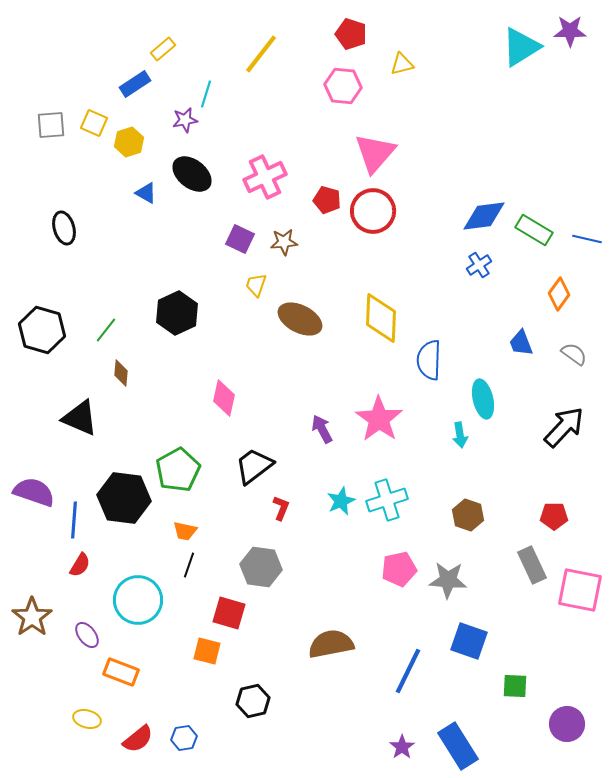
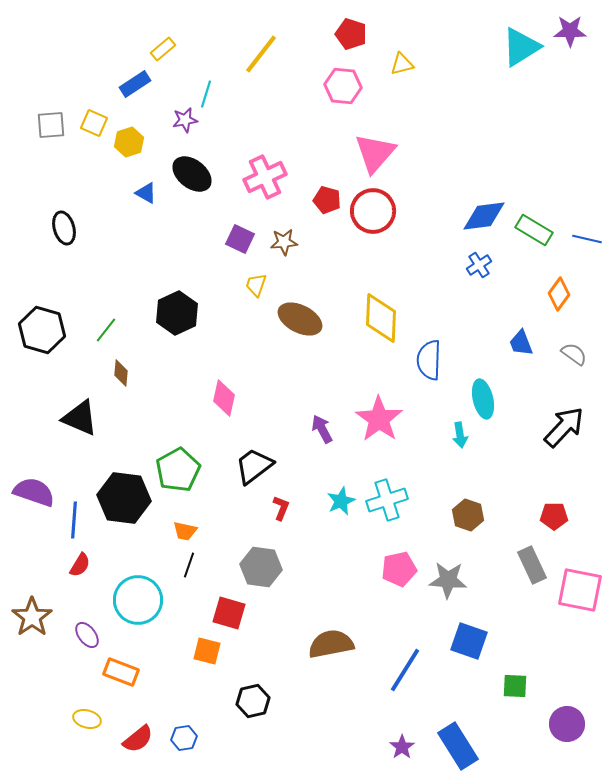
blue line at (408, 671): moved 3 px left, 1 px up; rotated 6 degrees clockwise
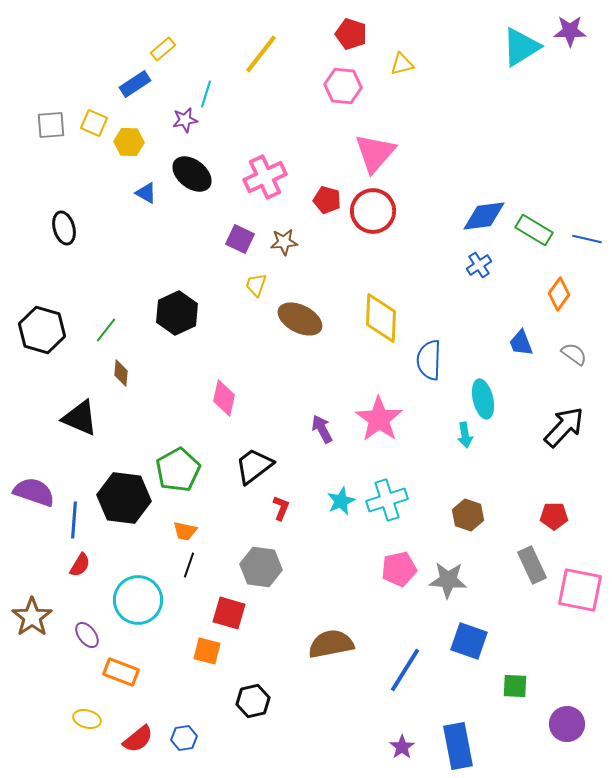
yellow hexagon at (129, 142): rotated 20 degrees clockwise
cyan arrow at (460, 435): moved 5 px right
blue rectangle at (458, 746): rotated 21 degrees clockwise
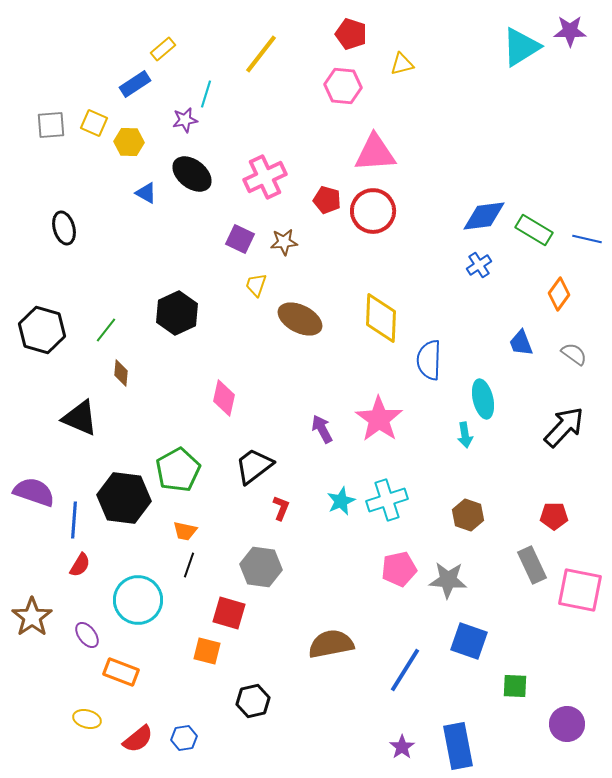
pink triangle at (375, 153): rotated 45 degrees clockwise
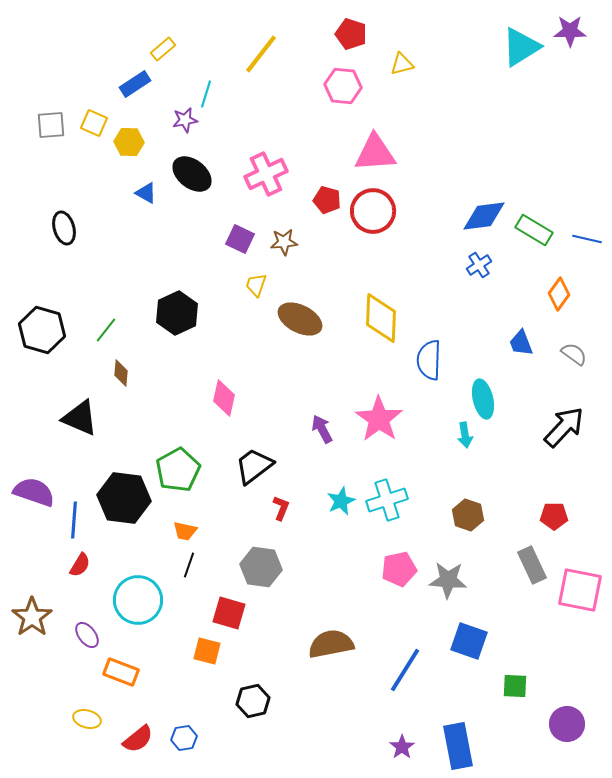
pink cross at (265, 177): moved 1 px right, 3 px up
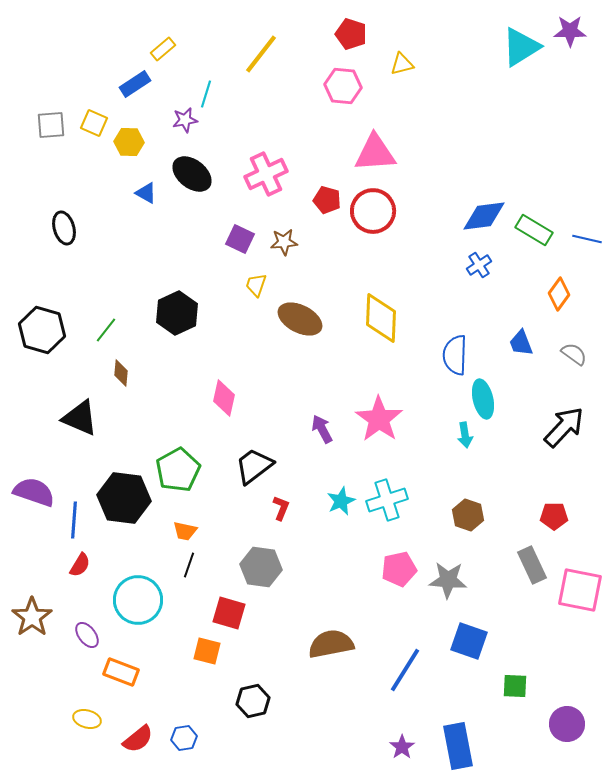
blue semicircle at (429, 360): moved 26 px right, 5 px up
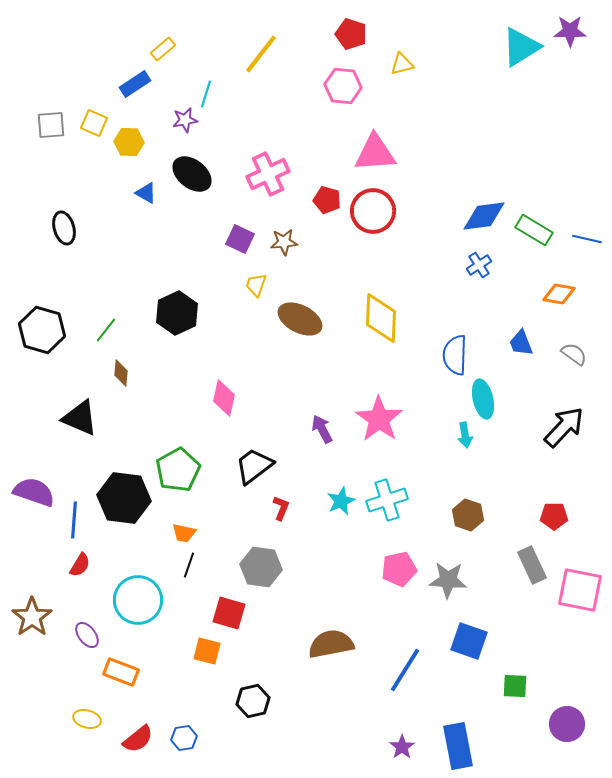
pink cross at (266, 174): moved 2 px right
orange diamond at (559, 294): rotated 64 degrees clockwise
orange trapezoid at (185, 531): moved 1 px left, 2 px down
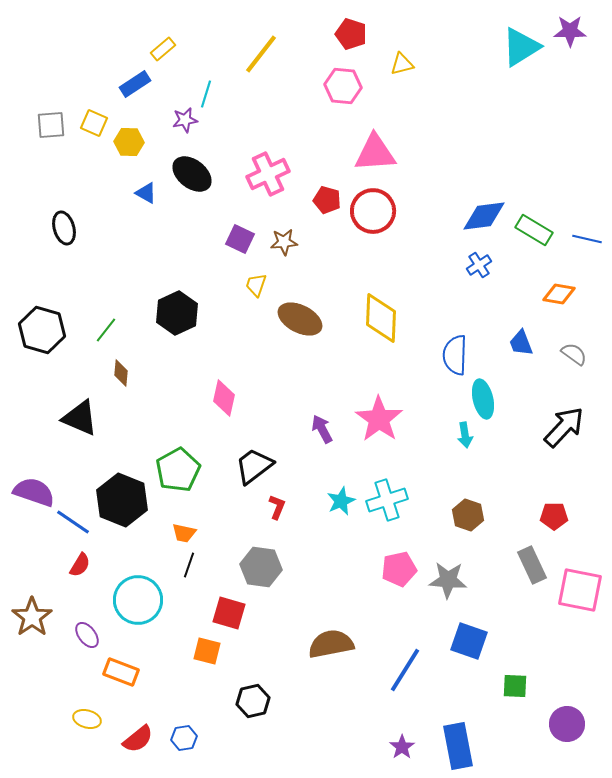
black hexagon at (124, 498): moved 2 px left, 2 px down; rotated 15 degrees clockwise
red L-shape at (281, 508): moved 4 px left, 1 px up
blue line at (74, 520): moved 1 px left, 2 px down; rotated 60 degrees counterclockwise
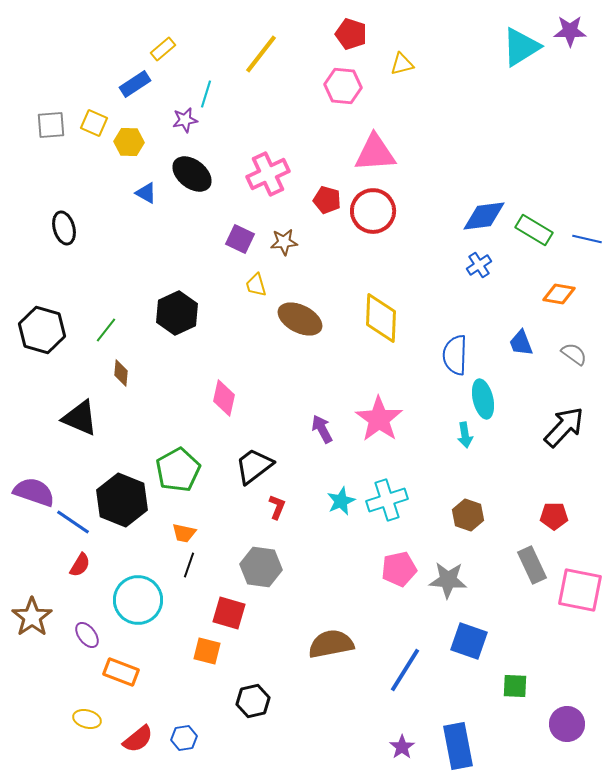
yellow trapezoid at (256, 285): rotated 35 degrees counterclockwise
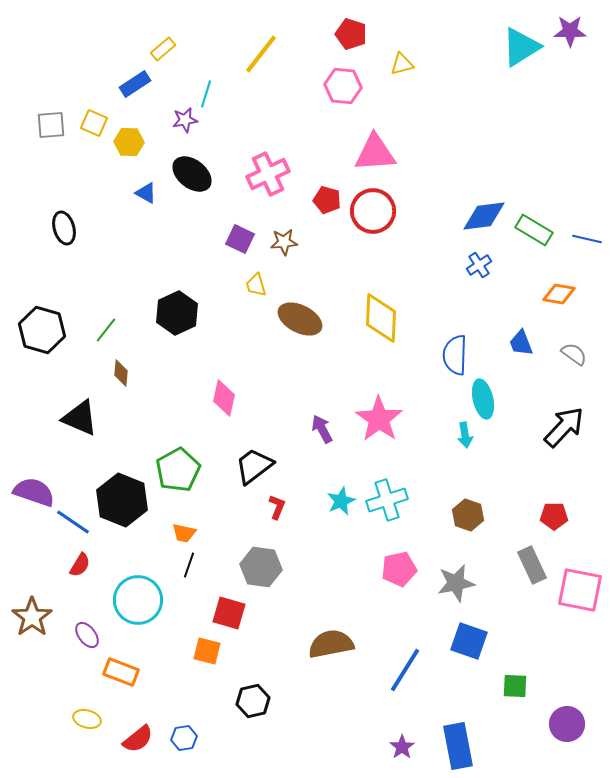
gray star at (448, 580): moved 8 px right, 3 px down; rotated 15 degrees counterclockwise
